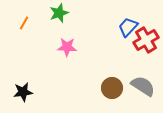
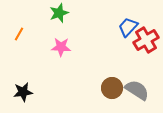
orange line: moved 5 px left, 11 px down
pink star: moved 6 px left
gray semicircle: moved 6 px left, 4 px down
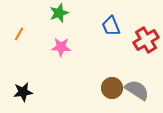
blue trapezoid: moved 17 px left, 1 px up; rotated 65 degrees counterclockwise
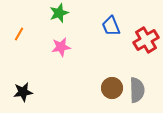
pink star: rotated 12 degrees counterclockwise
gray semicircle: rotated 55 degrees clockwise
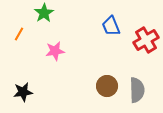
green star: moved 15 px left; rotated 12 degrees counterclockwise
pink star: moved 6 px left, 4 px down
brown circle: moved 5 px left, 2 px up
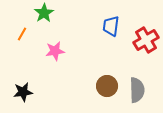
blue trapezoid: rotated 30 degrees clockwise
orange line: moved 3 px right
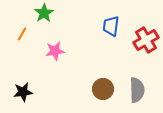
brown circle: moved 4 px left, 3 px down
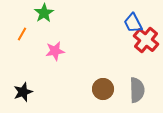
blue trapezoid: moved 22 px right, 3 px up; rotated 35 degrees counterclockwise
red cross: rotated 20 degrees counterclockwise
black star: rotated 12 degrees counterclockwise
